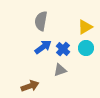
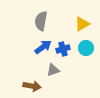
yellow triangle: moved 3 px left, 3 px up
blue cross: rotated 32 degrees clockwise
gray triangle: moved 7 px left
brown arrow: moved 2 px right; rotated 30 degrees clockwise
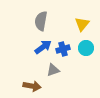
yellow triangle: rotated 21 degrees counterclockwise
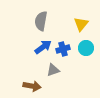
yellow triangle: moved 1 px left
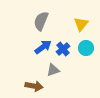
gray semicircle: rotated 12 degrees clockwise
blue cross: rotated 24 degrees counterclockwise
brown arrow: moved 2 px right
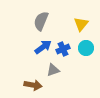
blue cross: rotated 16 degrees clockwise
brown arrow: moved 1 px left, 1 px up
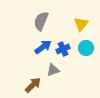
brown arrow: rotated 54 degrees counterclockwise
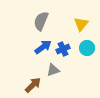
cyan circle: moved 1 px right
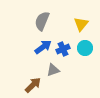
gray semicircle: moved 1 px right
cyan circle: moved 2 px left
